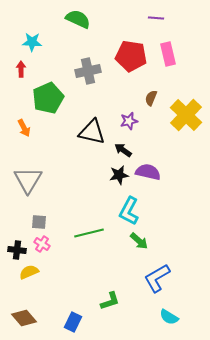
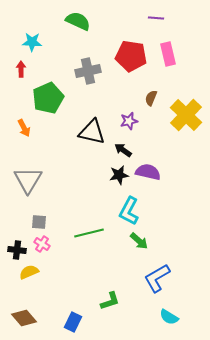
green semicircle: moved 2 px down
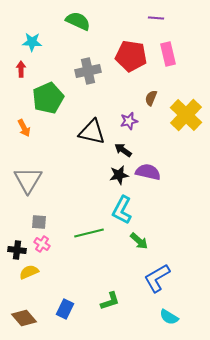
cyan L-shape: moved 7 px left, 1 px up
blue rectangle: moved 8 px left, 13 px up
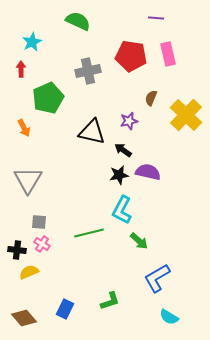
cyan star: rotated 30 degrees counterclockwise
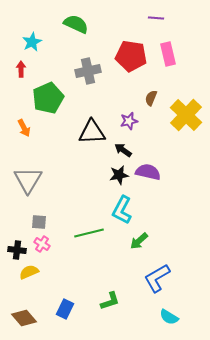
green semicircle: moved 2 px left, 3 px down
black triangle: rotated 16 degrees counterclockwise
green arrow: rotated 96 degrees clockwise
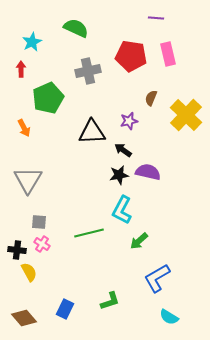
green semicircle: moved 4 px down
yellow semicircle: rotated 84 degrees clockwise
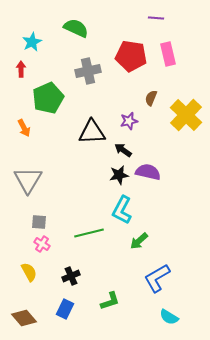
black cross: moved 54 px right, 26 px down; rotated 30 degrees counterclockwise
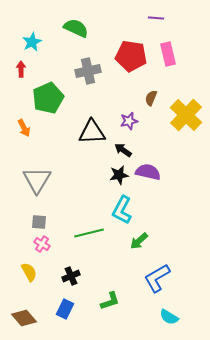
gray triangle: moved 9 px right
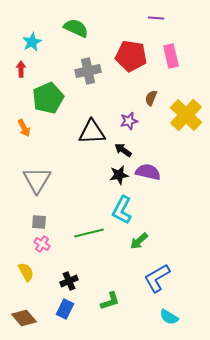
pink rectangle: moved 3 px right, 2 px down
yellow semicircle: moved 3 px left
black cross: moved 2 px left, 5 px down
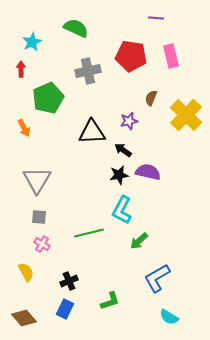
gray square: moved 5 px up
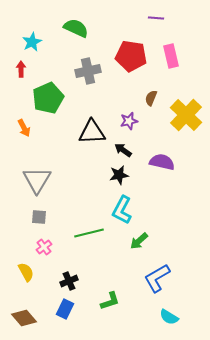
purple semicircle: moved 14 px right, 10 px up
pink cross: moved 2 px right, 3 px down; rotated 21 degrees clockwise
